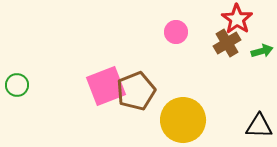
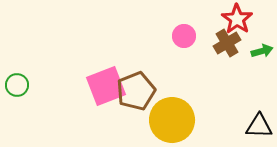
pink circle: moved 8 px right, 4 px down
yellow circle: moved 11 px left
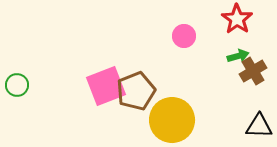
brown cross: moved 26 px right, 28 px down
green arrow: moved 24 px left, 5 px down
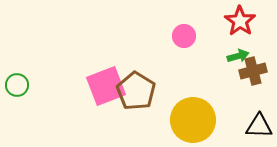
red star: moved 3 px right, 2 px down
brown cross: rotated 16 degrees clockwise
brown pentagon: rotated 18 degrees counterclockwise
yellow circle: moved 21 px right
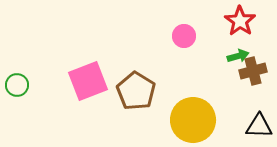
pink square: moved 18 px left, 5 px up
